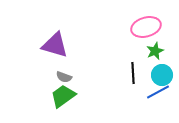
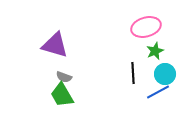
cyan circle: moved 3 px right, 1 px up
green trapezoid: moved 1 px left, 1 px up; rotated 84 degrees counterclockwise
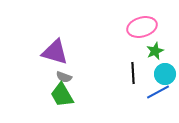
pink ellipse: moved 4 px left
purple triangle: moved 7 px down
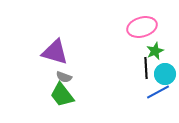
black line: moved 13 px right, 5 px up
green trapezoid: rotated 8 degrees counterclockwise
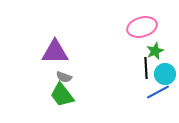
purple triangle: rotated 16 degrees counterclockwise
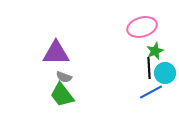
purple triangle: moved 1 px right, 1 px down
black line: moved 3 px right
cyan circle: moved 1 px up
blue line: moved 7 px left
